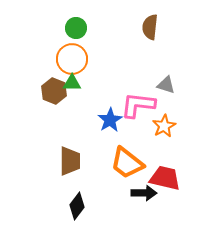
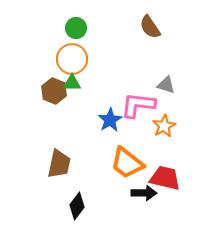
brown semicircle: rotated 40 degrees counterclockwise
brown trapezoid: moved 11 px left, 3 px down; rotated 12 degrees clockwise
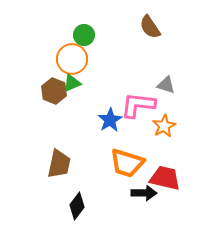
green circle: moved 8 px right, 7 px down
green triangle: rotated 24 degrees counterclockwise
orange trapezoid: rotated 21 degrees counterclockwise
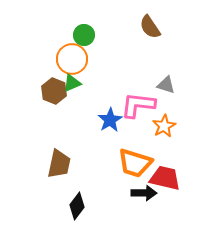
orange trapezoid: moved 8 px right
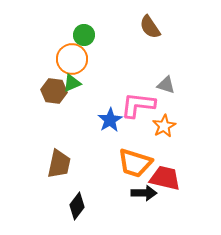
brown hexagon: rotated 15 degrees counterclockwise
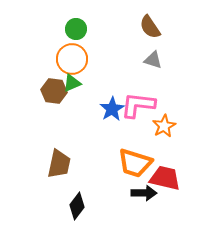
green circle: moved 8 px left, 6 px up
gray triangle: moved 13 px left, 25 px up
blue star: moved 2 px right, 11 px up
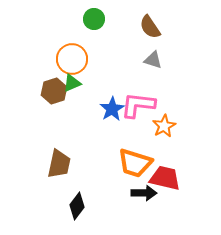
green circle: moved 18 px right, 10 px up
brown hexagon: rotated 25 degrees counterclockwise
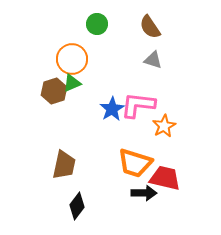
green circle: moved 3 px right, 5 px down
brown trapezoid: moved 5 px right, 1 px down
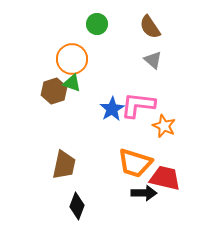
gray triangle: rotated 24 degrees clockwise
green triangle: rotated 42 degrees clockwise
orange star: rotated 20 degrees counterclockwise
black diamond: rotated 16 degrees counterclockwise
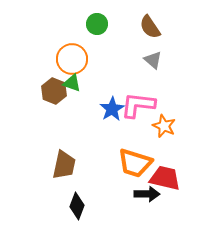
brown hexagon: rotated 20 degrees counterclockwise
black arrow: moved 3 px right, 1 px down
